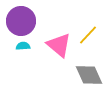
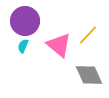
purple circle: moved 4 px right
cyan semicircle: rotated 64 degrees counterclockwise
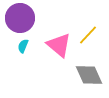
purple circle: moved 5 px left, 3 px up
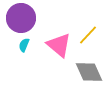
purple circle: moved 1 px right
cyan semicircle: moved 1 px right, 1 px up
gray diamond: moved 3 px up
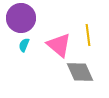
yellow line: rotated 50 degrees counterclockwise
gray diamond: moved 9 px left
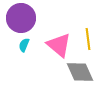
yellow line: moved 4 px down
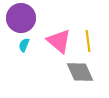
yellow line: moved 2 px down
pink triangle: moved 4 px up
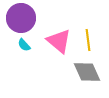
yellow line: moved 1 px up
cyan semicircle: rotated 64 degrees counterclockwise
gray diamond: moved 7 px right
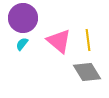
purple circle: moved 2 px right
cyan semicircle: moved 2 px left, 1 px up; rotated 80 degrees clockwise
gray diamond: rotated 8 degrees counterclockwise
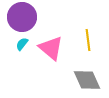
purple circle: moved 1 px left, 1 px up
pink triangle: moved 8 px left, 7 px down
gray diamond: moved 8 px down; rotated 8 degrees clockwise
